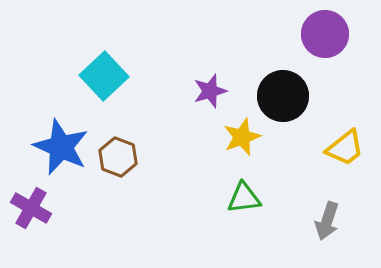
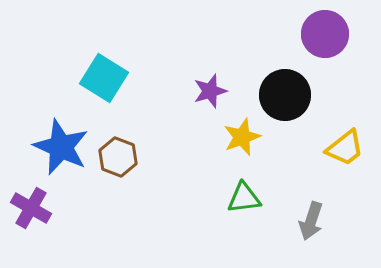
cyan square: moved 2 px down; rotated 15 degrees counterclockwise
black circle: moved 2 px right, 1 px up
gray arrow: moved 16 px left
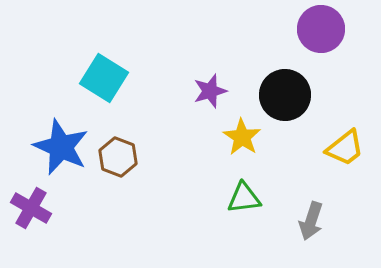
purple circle: moved 4 px left, 5 px up
yellow star: rotated 18 degrees counterclockwise
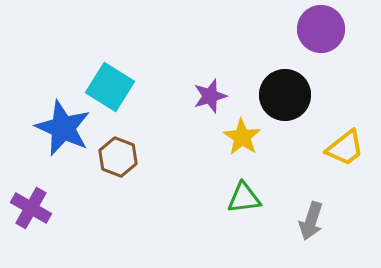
cyan square: moved 6 px right, 9 px down
purple star: moved 5 px down
blue star: moved 2 px right, 19 px up
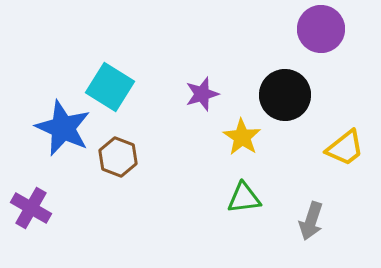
purple star: moved 8 px left, 2 px up
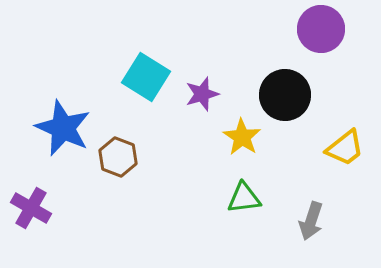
cyan square: moved 36 px right, 10 px up
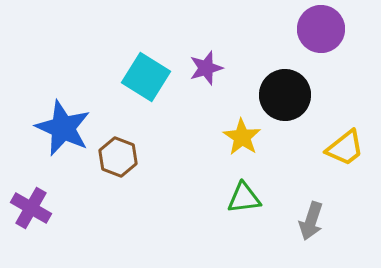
purple star: moved 4 px right, 26 px up
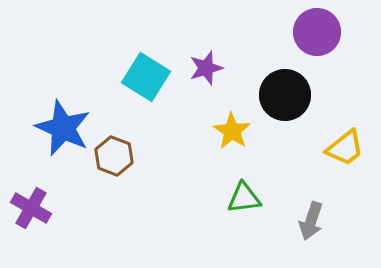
purple circle: moved 4 px left, 3 px down
yellow star: moved 10 px left, 6 px up
brown hexagon: moved 4 px left, 1 px up
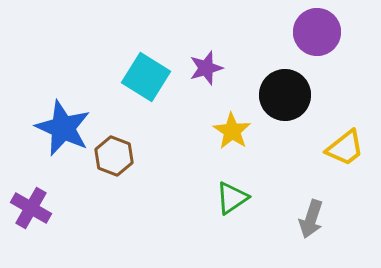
green triangle: moved 12 px left; rotated 27 degrees counterclockwise
gray arrow: moved 2 px up
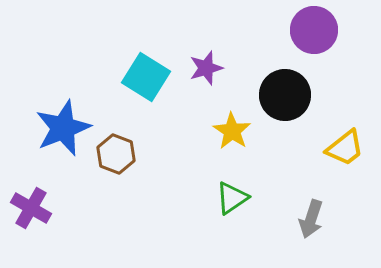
purple circle: moved 3 px left, 2 px up
blue star: rotated 26 degrees clockwise
brown hexagon: moved 2 px right, 2 px up
